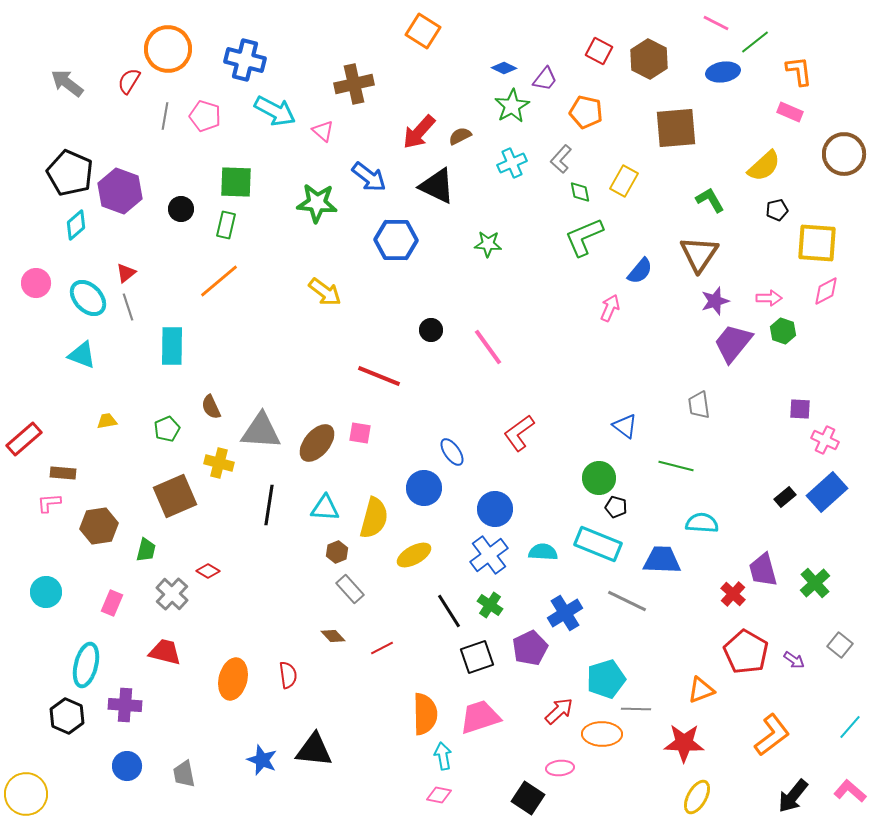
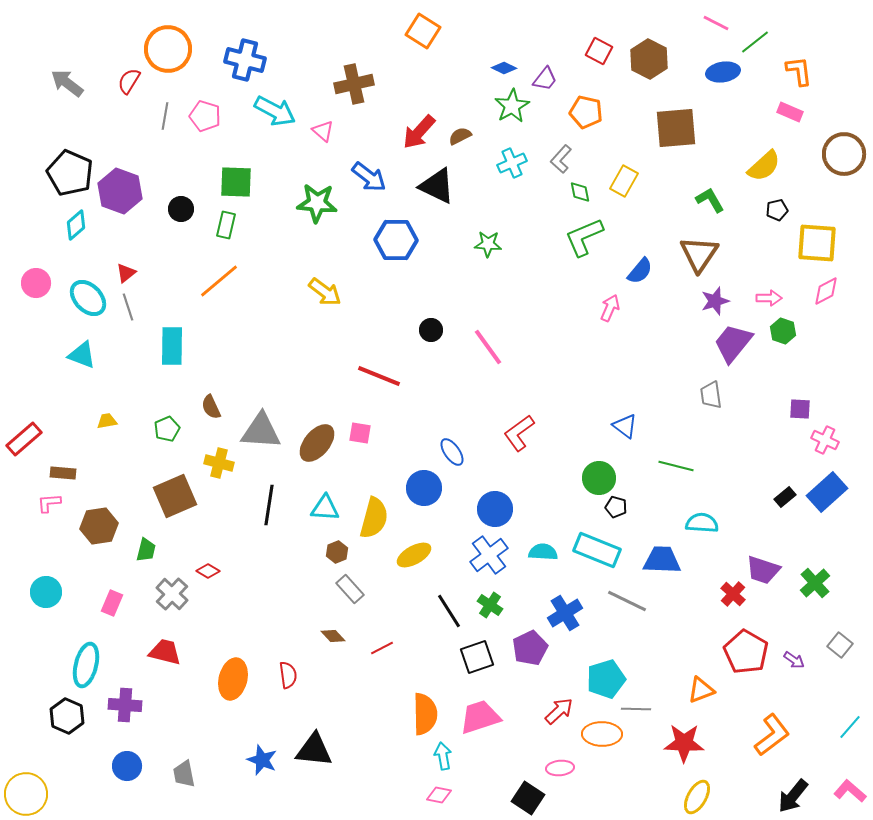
gray trapezoid at (699, 405): moved 12 px right, 10 px up
cyan rectangle at (598, 544): moved 1 px left, 6 px down
purple trapezoid at (763, 570): rotated 57 degrees counterclockwise
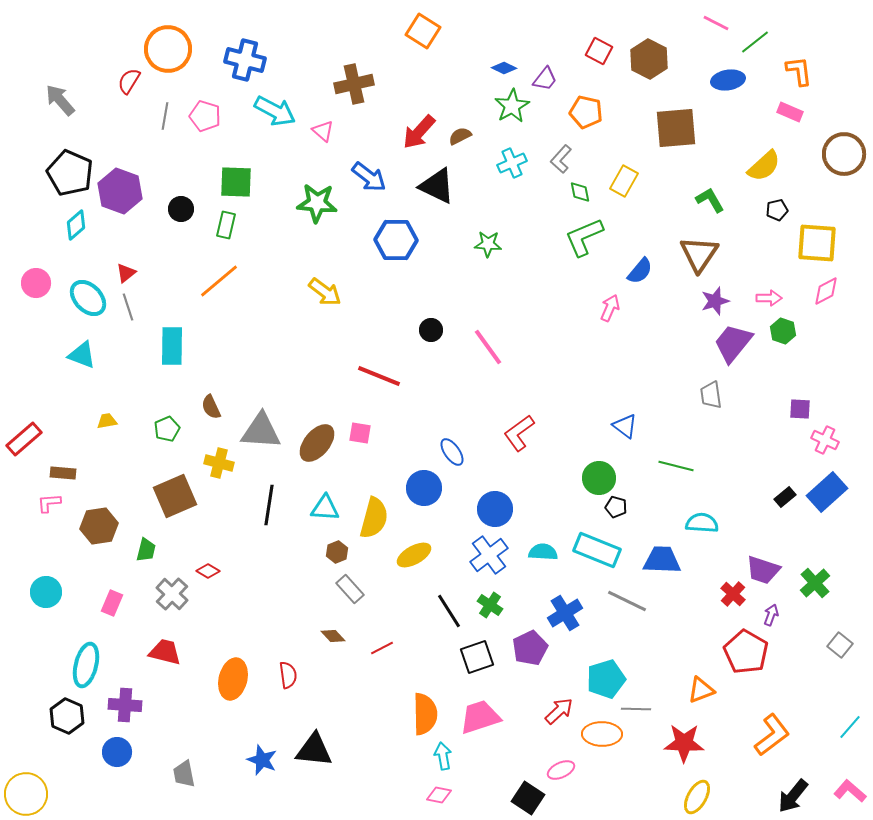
blue ellipse at (723, 72): moved 5 px right, 8 px down
gray arrow at (67, 83): moved 7 px left, 17 px down; rotated 12 degrees clockwise
purple arrow at (794, 660): moved 23 px left, 45 px up; rotated 105 degrees counterclockwise
blue circle at (127, 766): moved 10 px left, 14 px up
pink ellipse at (560, 768): moved 1 px right, 2 px down; rotated 20 degrees counterclockwise
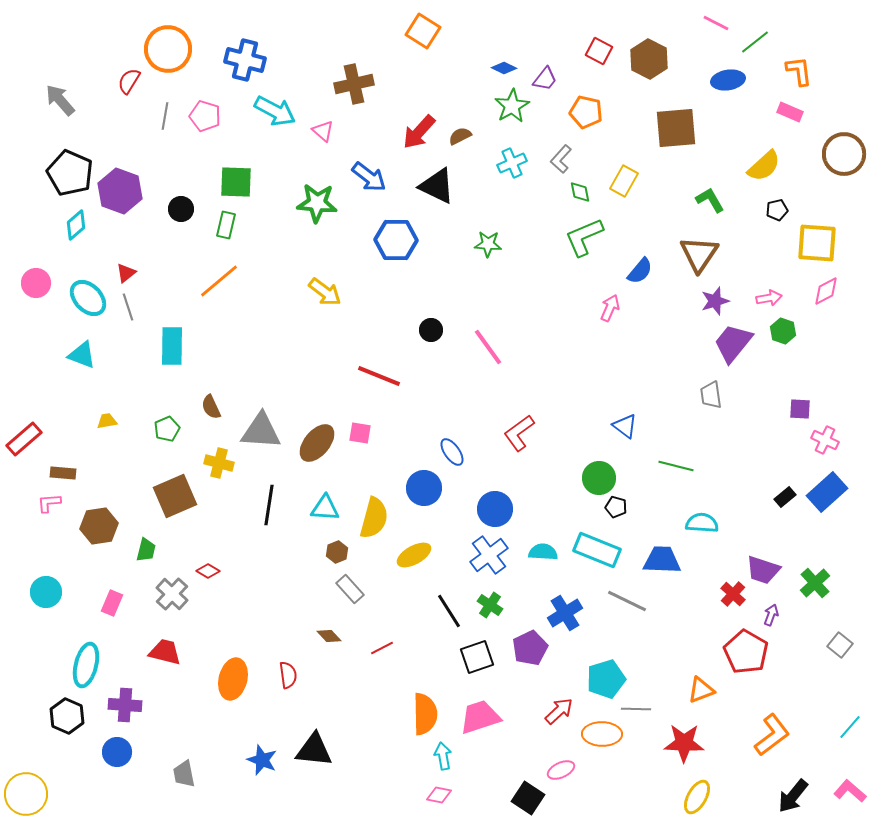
pink arrow at (769, 298): rotated 10 degrees counterclockwise
brown diamond at (333, 636): moved 4 px left
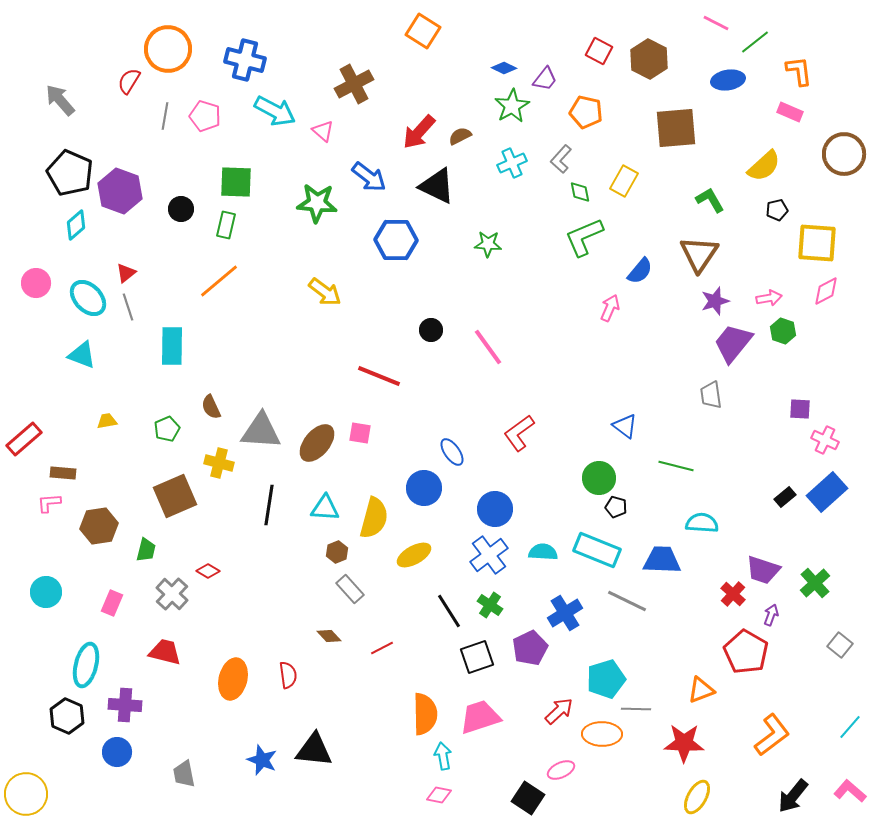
brown cross at (354, 84): rotated 15 degrees counterclockwise
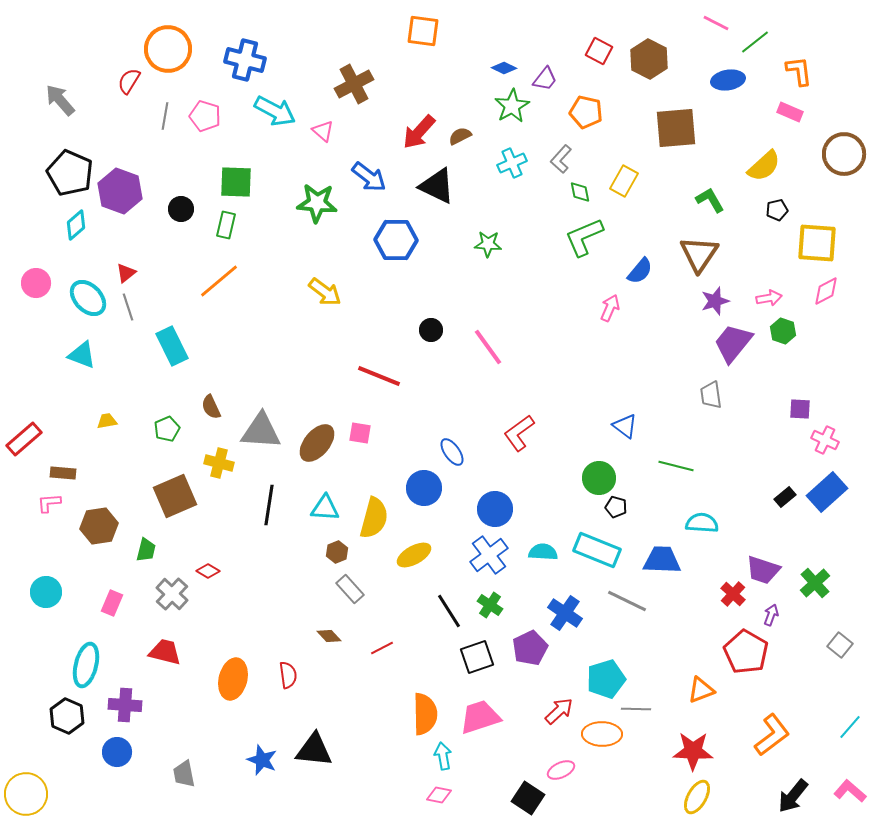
orange square at (423, 31): rotated 24 degrees counterclockwise
cyan rectangle at (172, 346): rotated 27 degrees counterclockwise
blue cross at (565, 613): rotated 24 degrees counterclockwise
red star at (684, 743): moved 9 px right, 8 px down
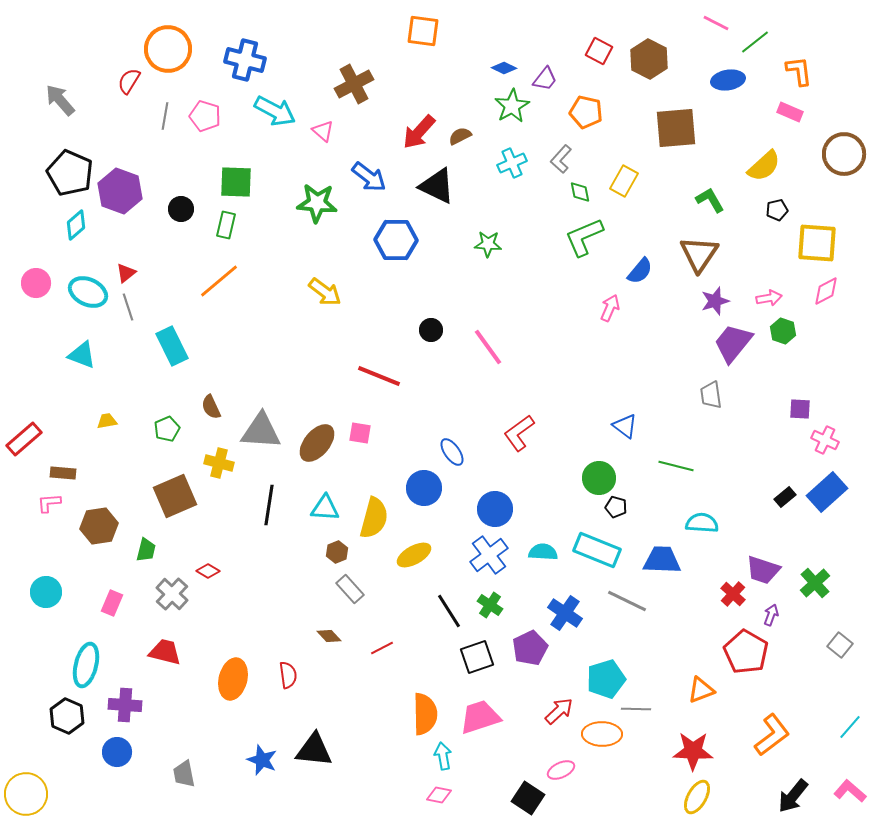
cyan ellipse at (88, 298): moved 6 px up; rotated 21 degrees counterclockwise
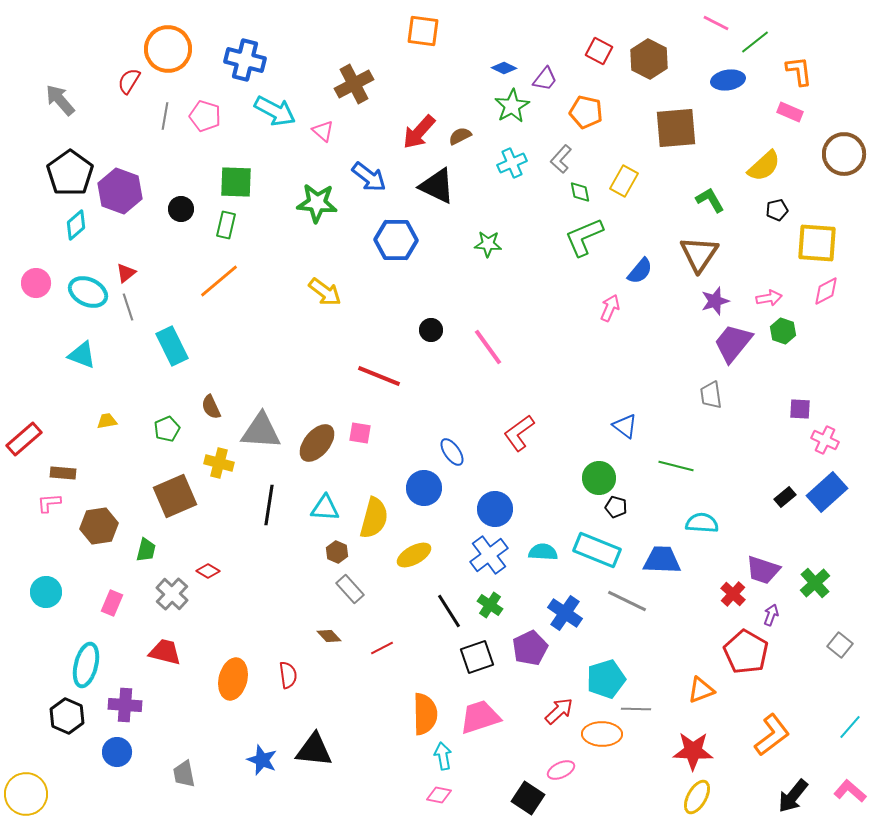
black pentagon at (70, 173): rotated 12 degrees clockwise
brown hexagon at (337, 552): rotated 15 degrees counterclockwise
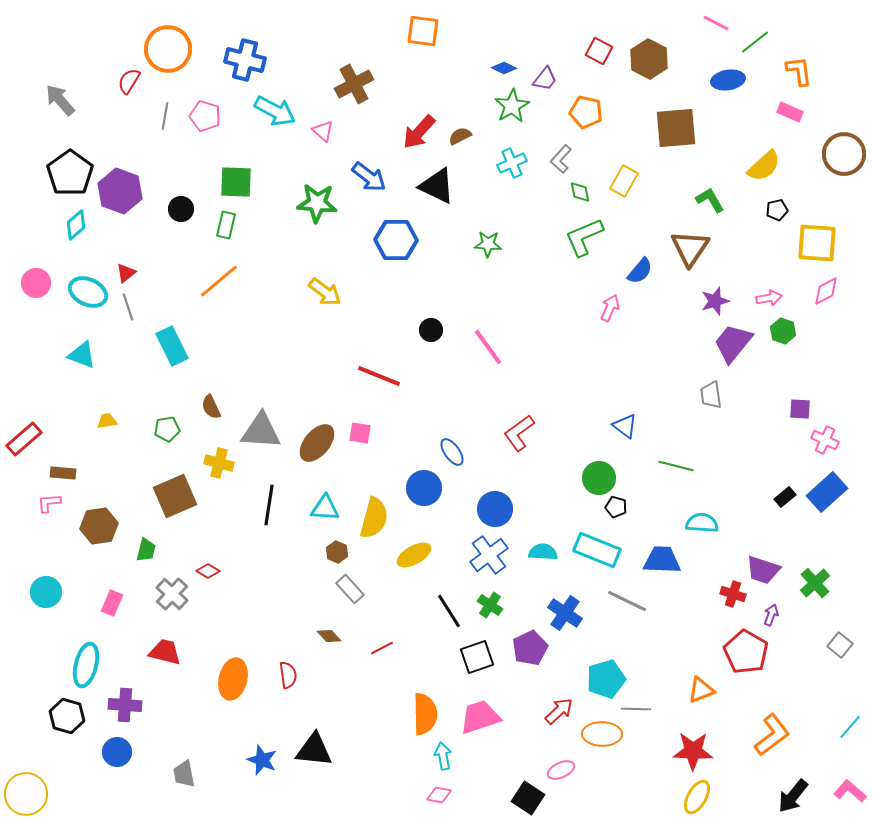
brown triangle at (699, 254): moved 9 px left, 6 px up
green pentagon at (167, 429): rotated 15 degrees clockwise
red cross at (733, 594): rotated 25 degrees counterclockwise
black hexagon at (67, 716): rotated 8 degrees counterclockwise
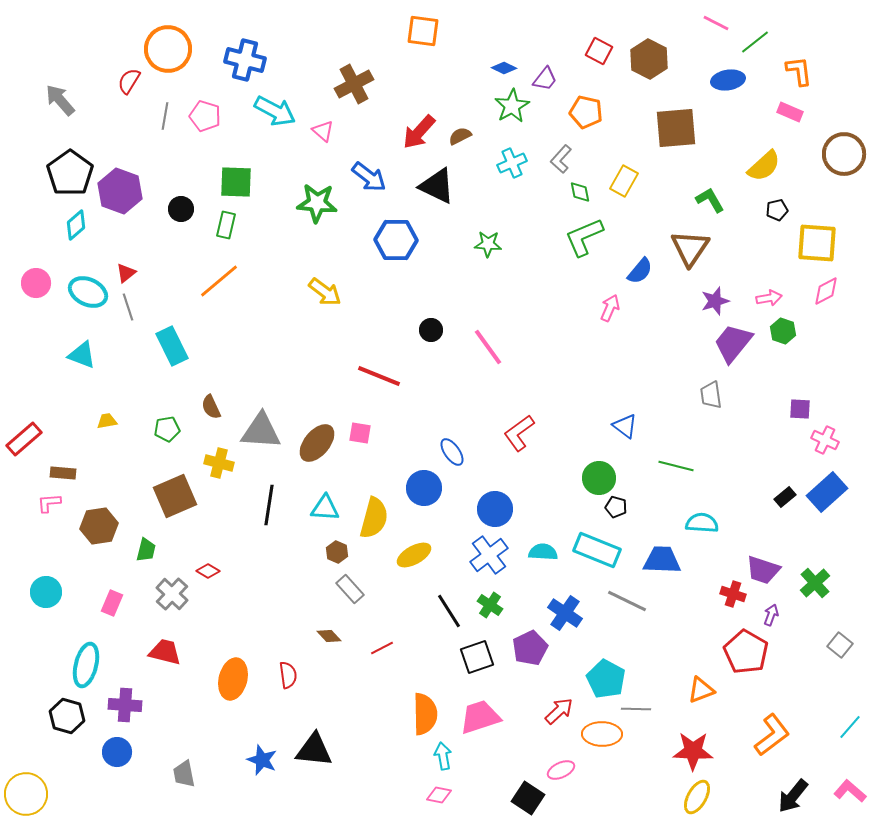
cyan pentagon at (606, 679): rotated 27 degrees counterclockwise
